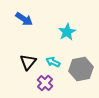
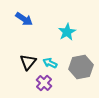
cyan arrow: moved 3 px left, 1 px down
gray hexagon: moved 2 px up
purple cross: moved 1 px left
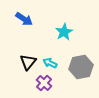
cyan star: moved 3 px left
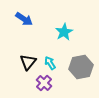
cyan arrow: rotated 32 degrees clockwise
